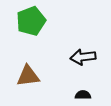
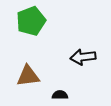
black semicircle: moved 23 px left
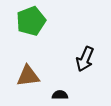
black arrow: moved 2 px right, 2 px down; rotated 60 degrees counterclockwise
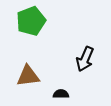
black semicircle: moved 1 px right, 1 px up
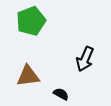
black semicircle: rotated 28 degrees clockwise
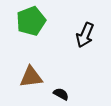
black arrow: moved 24 px up
brown triangle: moved 3 px right, 1 px down
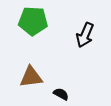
green pentagon: moved 2 px right; rotated 24 degrees clockwise
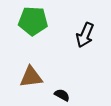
black semicircle: moved 1 px right, 1 px down
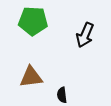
black semicircle: rotated 126 degrees counterclockwise
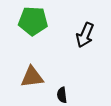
brown triangle: moved 1 px right
